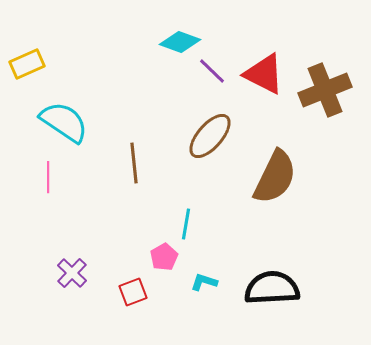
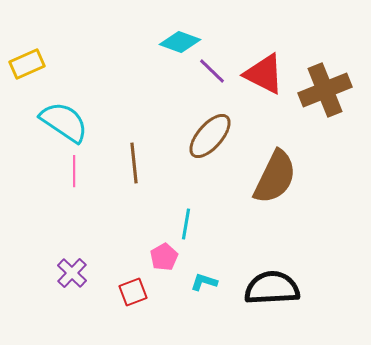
pink line: moved 26 px right, 6 px up
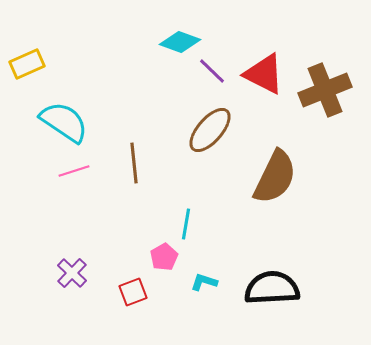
brown ellipse: moved 6 px up
pink line: rotated 72 degrees clockwise
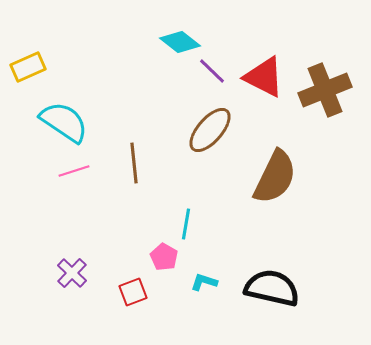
cyan diamond: rotated 18 degrees clockwise
yellow rectangle: moved 1 px right, 3 px down
red triangle: moved 3 px down
pink pentagon: rotated 12 degrees counterclockwise
black semicircle: rotated 16 degrees clockwise
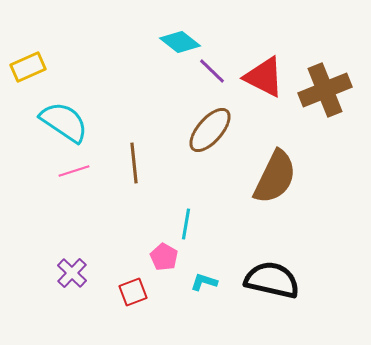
black semicircle: moved 8 px up
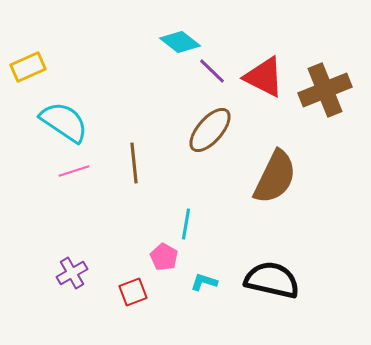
purple cross: rotated 16 degrees clockwise
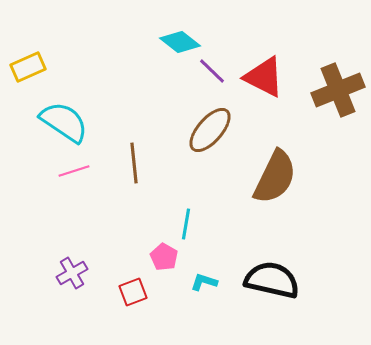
brown cross: moved 13 px right
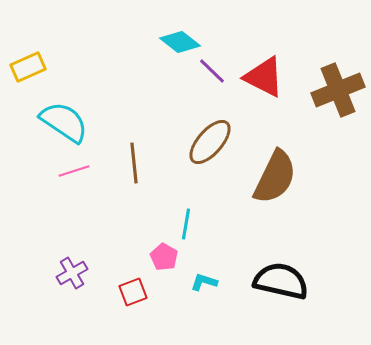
brown ellipse: moved 12 px down
black semicircle: moved 9 px right, 1 px down
